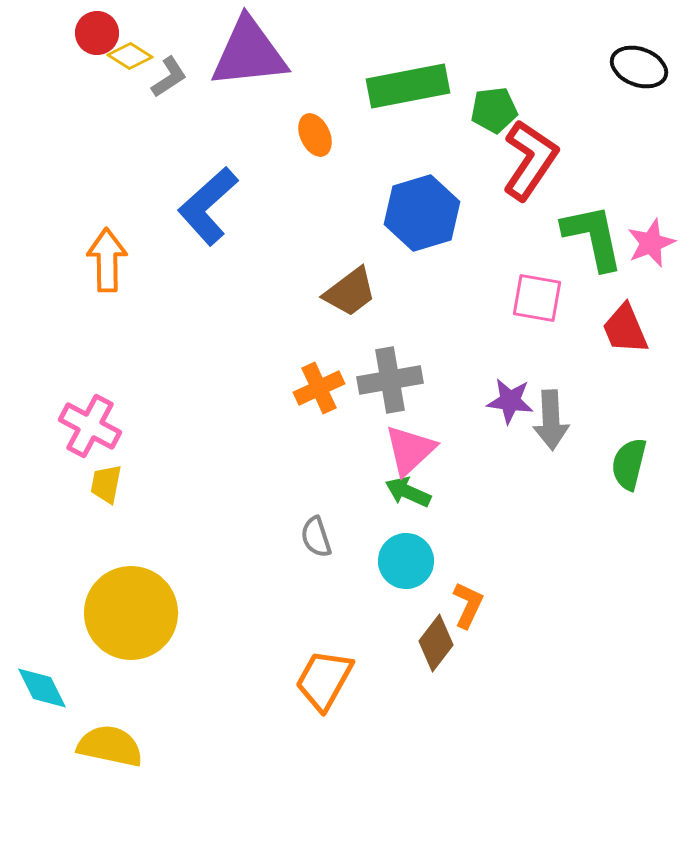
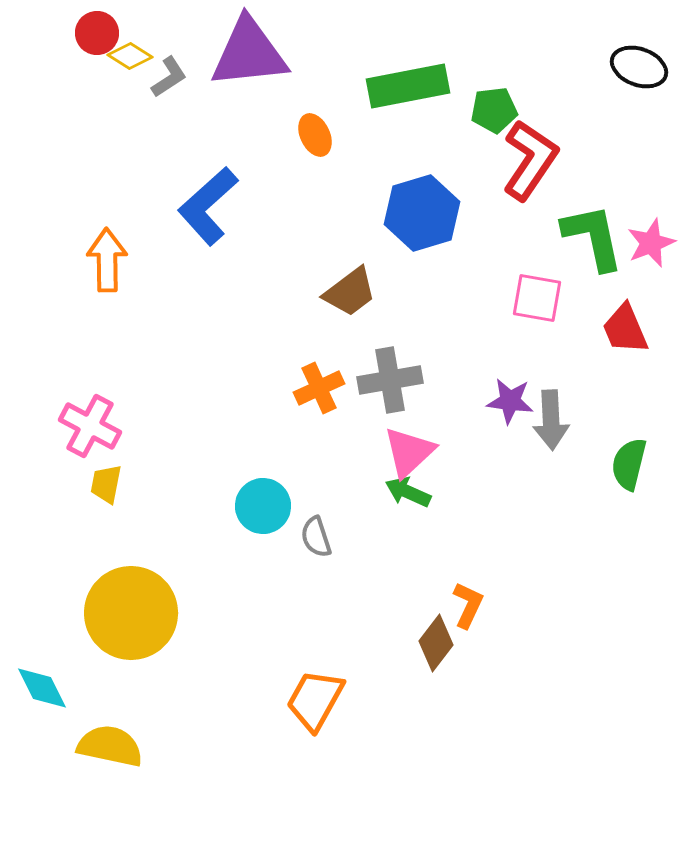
pink triangle: moved 1 px left, 2 px down
cyan circle: moved 143 px left, 55 px up
orange trapezoid: moved 9 px left, 20 px down
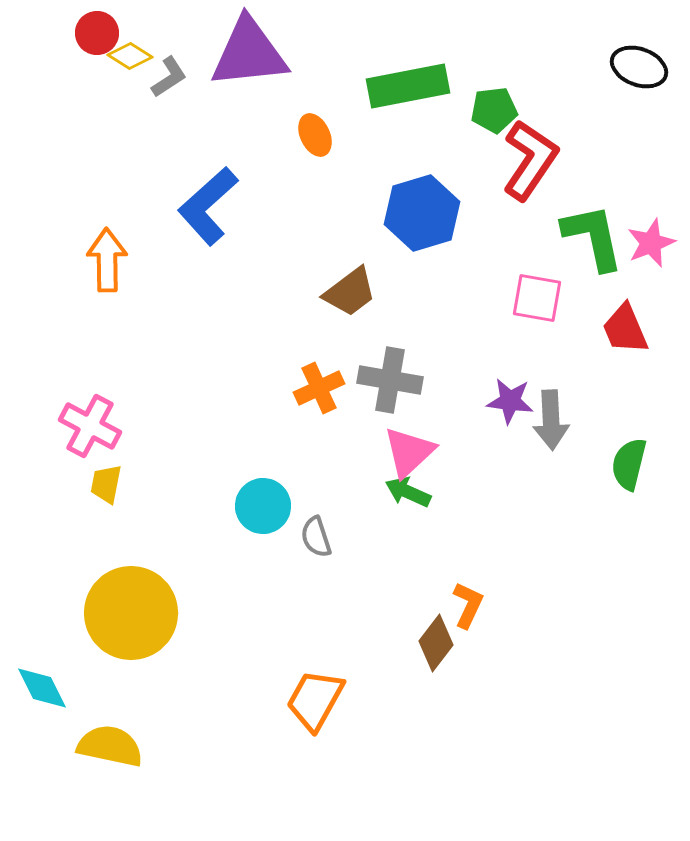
gray cross: rotated 20 degrees clockwise
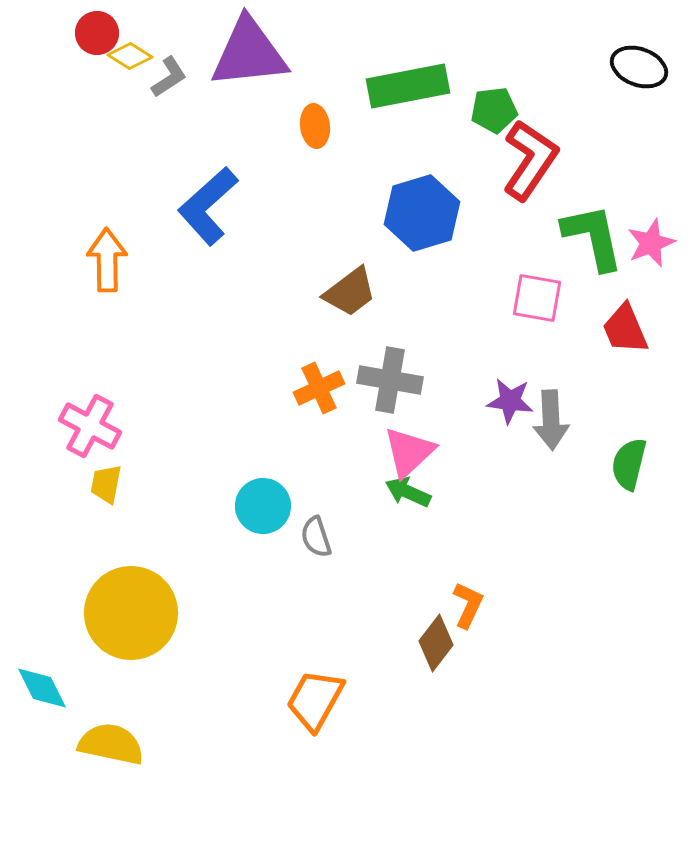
orange ellipse: moved 9 px up; rotated 18 degrees clockwise
yellow semicircle: moved 1 px right, 2 px up
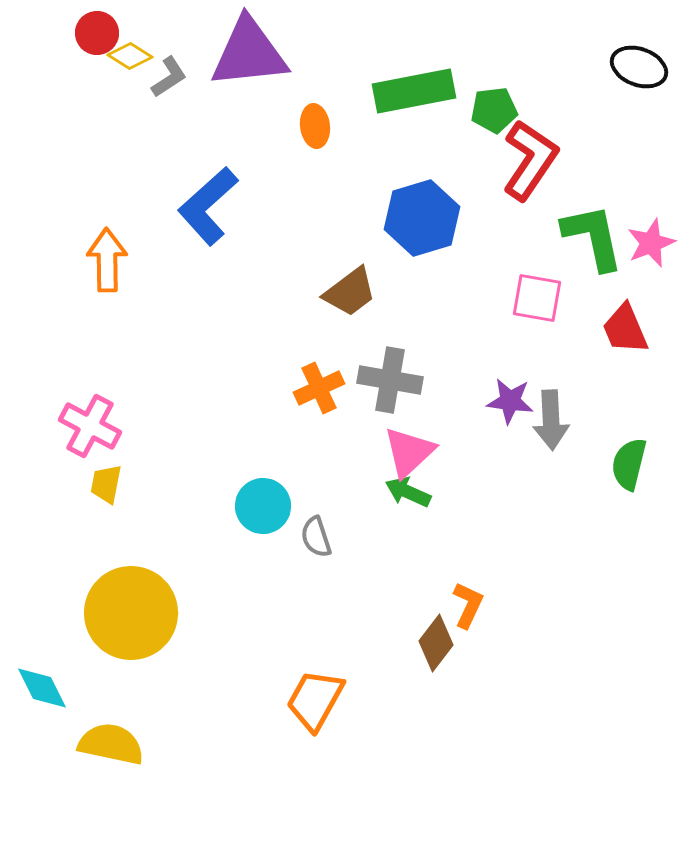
green rectangle: moved 6 px right, 5 px down
blue hexagon: moved 5 px down
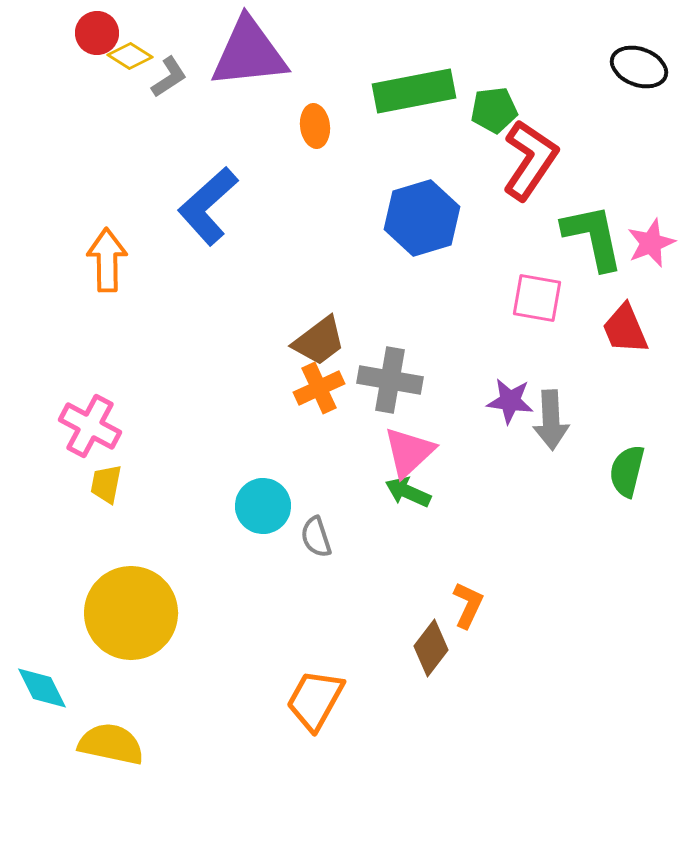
brown trapezoid: moved 31 px left, 49 px down
green semicircle: moved 2 px left, 7 px down
brown diamond: moved 5 px left, 5 px down
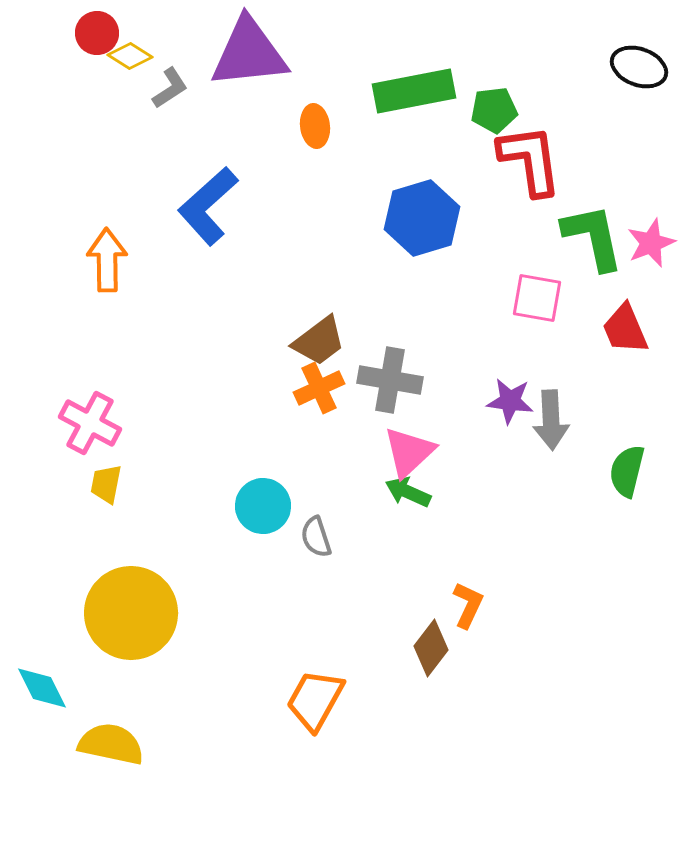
gray L-shape: moved 1 px right, 11 px down
red L-shape: rotated 42 degrees counterclockwise
pink cross: moved 3 px up
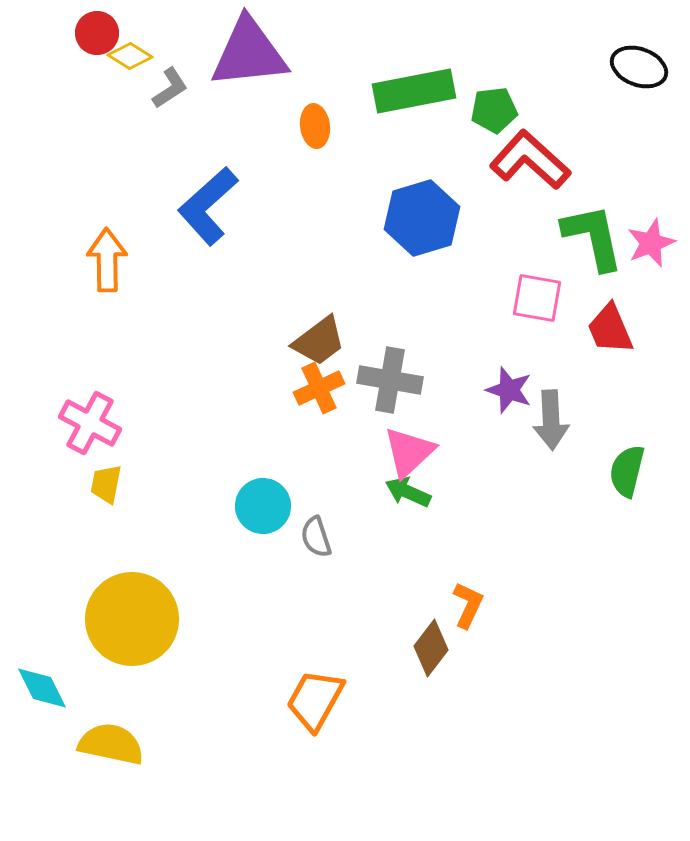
red L-shape: rotated 40 degrees counterclockwise
red trapezoid: moved 15 px left
purple star: moved 1 px left, 11 px up; rotated 12 degrees clockwise
yellow circle: moved 1 px right, 6 px down
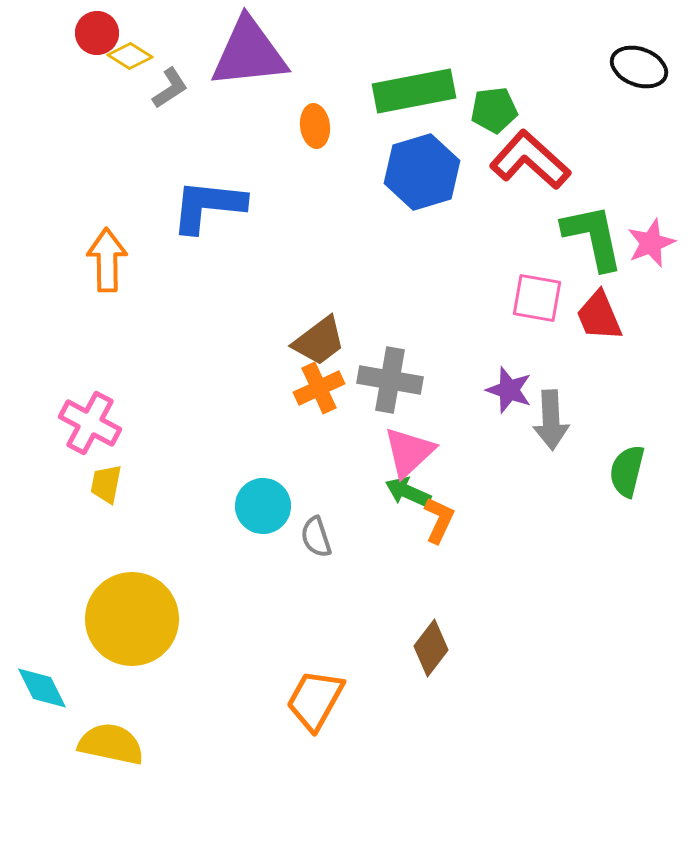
blue L-shape: rotated 48 degrees clockwise
blue hexagon: moved 46 px up
red trapezoid: moved 11 px left, 13 px up
orange L-shape: moved 29 px left, 85 px up
